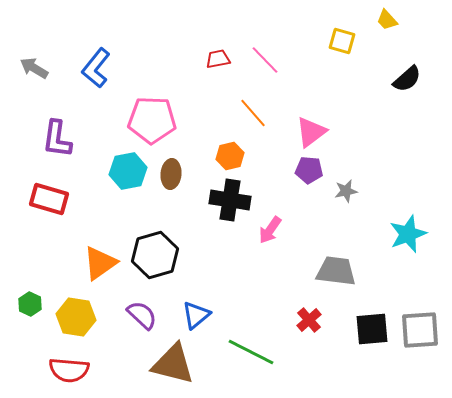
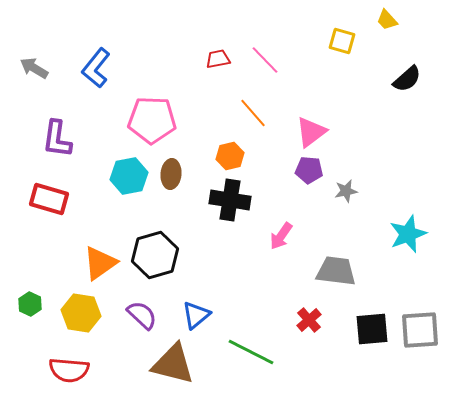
cyan hexagon: moved 1 px right, 5 px down
pink arrow: moved 11 px right, 6 px down
yellow hexagon: moved 5 px right, 4 px up
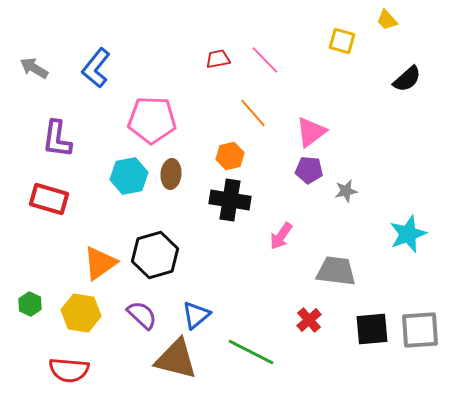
brown triangle: moved 3 px right, 5 px up
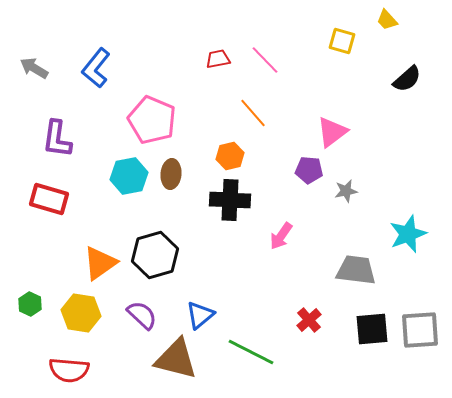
pink pentagon: rotated 21 degrees clockwise
pink triangle: moved 21 px right
black cross: rotated 6 degrees counterclockwise
gray trapezoid: moved 20 px right, 1 px up
blue triangle: moved 4 px right
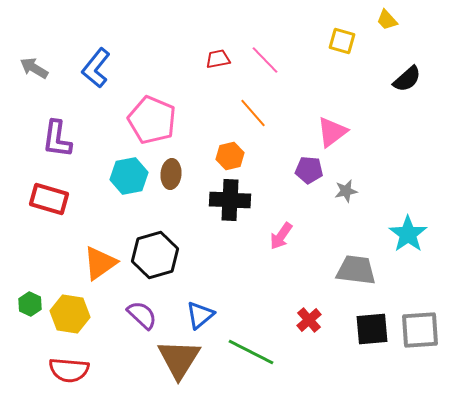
cyan star: rotated 15 degrees counterclockwise
yellow hexagon: moved 11 px left, 1 px down
brown triangle: moved 3 px right; rotated 48 degrees clockwise
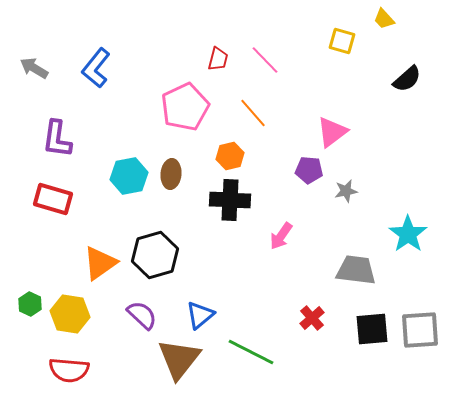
yellow trapezoid: moved 3 px left, 1 px up
red trapezoid: rotated 115 degrees clockwise
pink pentagon: moved 33 px right, 13 px up; rotated 24 degrees clockwise
red rectangle: moved 4 px right
red cross: moved 3 px right, 2 px up
brown triangle: rotated 6 degrees clockwise
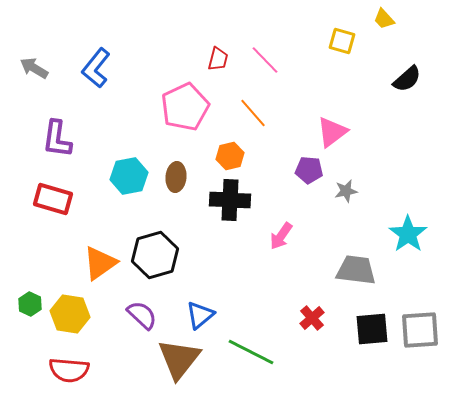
brown ellipse: moved 5 px right, 3 px down
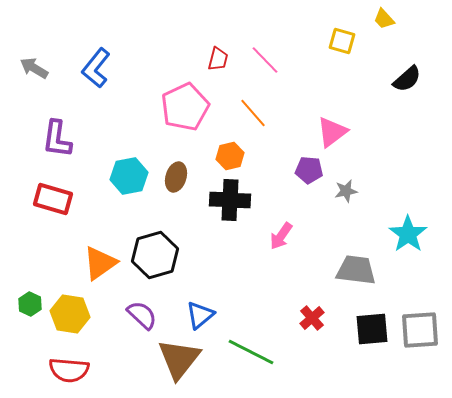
brown ellipse: rotated 12 degrees clockwise
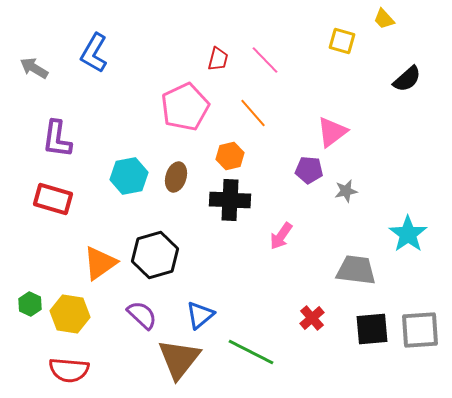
blue L-shape: moved 2 px left, 15 px up; rotated 9 degrees counterclockwise
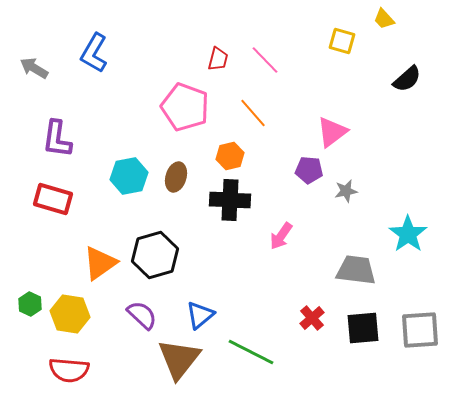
pink pentagon: rotated 27 degrees counterclockwise
black square: moved 9 px left, 1 px up
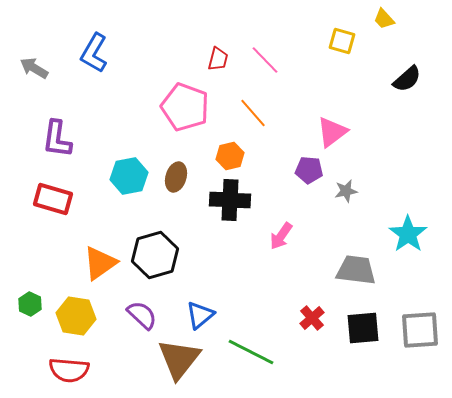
yellow hexagon: moved 6 px right, 2 px down
